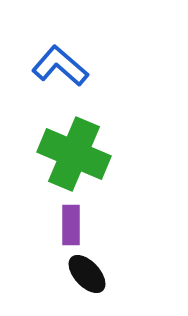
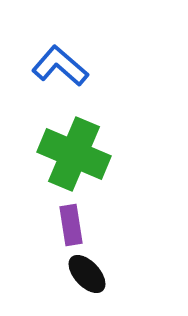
purple rectangle: rotated 9 degrees counterclockwise
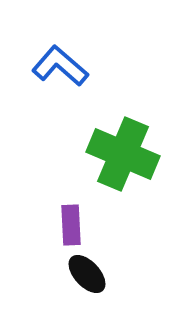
green cross: moved 49 px right
purple rectangle: rotated 6 degrees clockwise
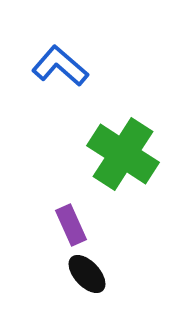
green cross: rotated 10 degrees clockwise
purple rectangle: rotated 21 degrees counterclockwise
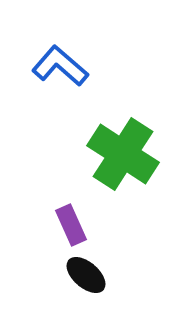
black ellipse: moved 1 px left, 1 px down; rotated 6 degrees counterclockwise
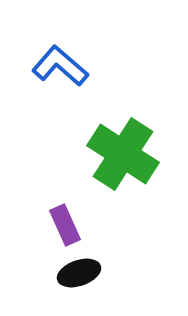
purple rectangle: moved 6 px left
black ellipse: moved 7 px left, 2 px up; rotated 60 degrees counterclockwise
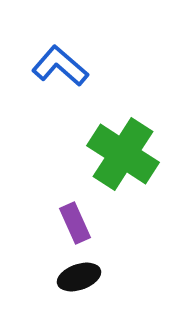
purple rectangle: moved 10 px right, 2 px up
black ellipse: moved 4 px down
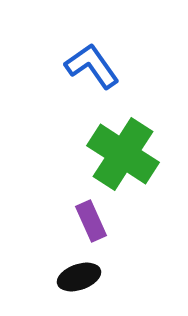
blue L-shape: moved 32 px right; rotated 14 degrees clockwise
purple rectangle: moved 16 px right, 2 px up
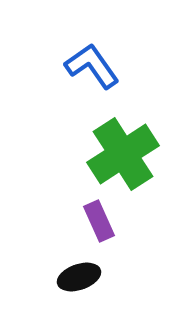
green cross: rotated 24 degrees clockwise
purple rectangle: moved 8 px right
